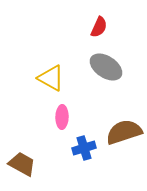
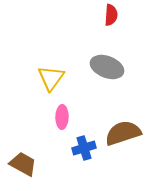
red semicircle: moved 12 px right, 12 px up; rotated 20 degrees counterclockwise
gray ellipse: moved 1 px right; rotated 12 degrees counterclockwise
yellow triangle: rotated 36 degrees clockwise
brown semicircle: moved 1 px left, 1 px down
brown trapezoid: moved 1 px right
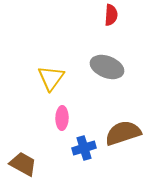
pink ellipse: moved 1 px down
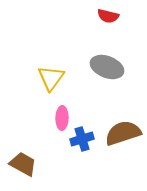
red semicircle: moved 3 px left, 1 px down; rotated 100 degrees clockwise
blue cross: moved 2 px left, 9 px up
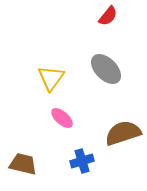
red semicircle: rotated 65 degrees counterclockwise
gray ellipse: moved 1 px left, 2 px down; rotated 24 degrees clockwise
pink ellipse: rotated 50 degrees counterclockwise
blue cross: moved 22 px down
brown trapezoid: rotated 16 degrees counterclockwise
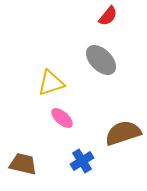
gray ellipse: moved 5 px left, 9 px up
yellow triangle: moved 5 px down; rotated 36 degrees clockwise
blue cross: rotated 15 degrees counterclockwise
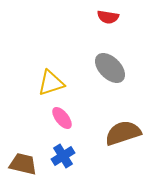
red semicircle: moved 1 px down; rotated 60 degrees clockwise
gray ellipse: moved 9 px right, 8 px down
pink ellipse: rotated 10 degrees clockwise
blue cross: moved 19 px left, 5 px up
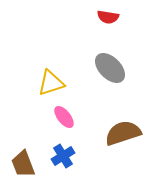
pink ellipse: moved 2 px right, 1 px up
brown trapezoid: rotated 124 degrees counterclockwise
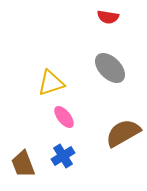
brown semicircle: rotated 12 degrees counterclockwise
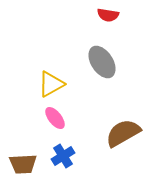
red semicircle: moved 2 px up
gray ellipse: moved 8 px left, 6 px up; rotated 12 degrees clockwise
yellow triangle: moved 1 px down; rotated 12 degrees counterclockwise
pink ellipse: moved 9 px left, 1 px down
brown trapezoid: rotated 72 degrees counterclockwise
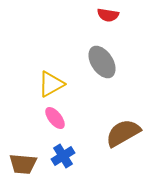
brown trapezoid: rotated 8 degrees clockwise
